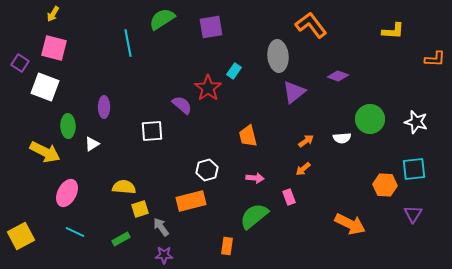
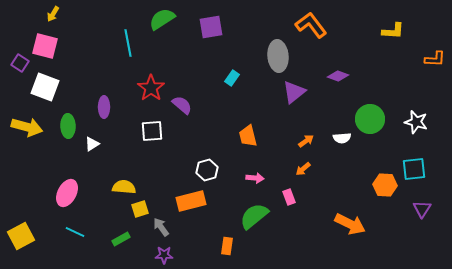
pink square at (54, 48): moved 9 px left, 2 px up
cyan rectangle at (234, 71): moved 2 px left, 7 px down
red star at (208, 88): moved 57 px left
yellow arrow at (45, 152): moved 18 px left, 25 px up; rotated 12 degrees counterclockwise
purple triangle at (413, 214): moved 9 px right, 5 px up
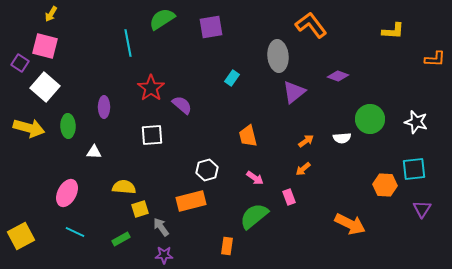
yellow arrow at (53, 14): moved 2 px left
white square at (45, 87): rotated 20 degrees clockwise
yellow arrow at (27, 127): moved 2 px right, 1 px down
white square at (152, 131): moved 4 px down
white triangle at (92, 144): moved 2 px right, 8 px down; rotated 35 degrees clockwise
pink arrow at (255, 178): rotated 30 degrees clockwise
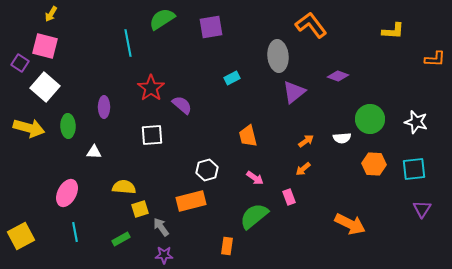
cyan rectangle at (232, 78): rotated 28 degrees clockwise
orange hexagon at (385, 185): moved 11 px left, 21 px up
cyan line at (75, 232): rotated 54 degrees clockwise
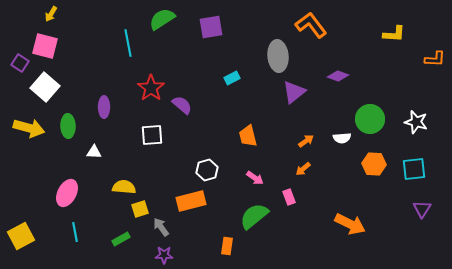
yellow L-shape at (393, 31): moved 1 px right, 3 px down
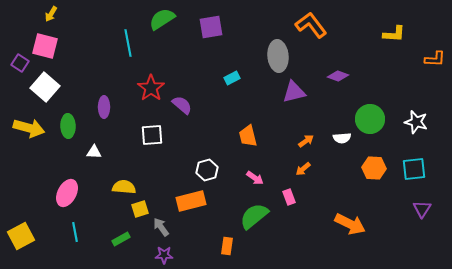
purple triangle at (294, 92): rotated 25 degrees clockwise
orange hexagon at (374, 164): moved 4 px down
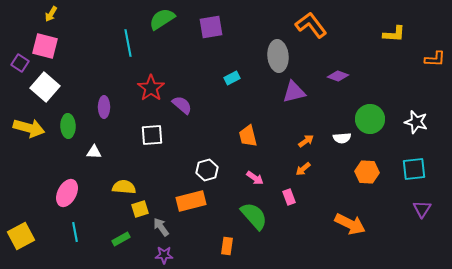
orange hexagon at (374, 168): moved 7 px left, 4 px down
green semicircle at (254, 216): rotated 88 degrees clockwise
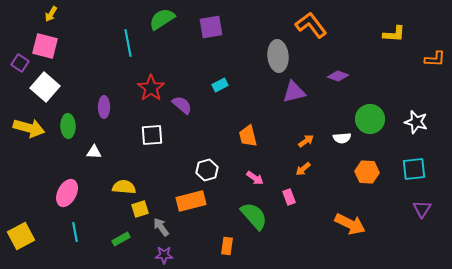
cyan rectangle at (232, 78): moved 12 px left, 7 px down
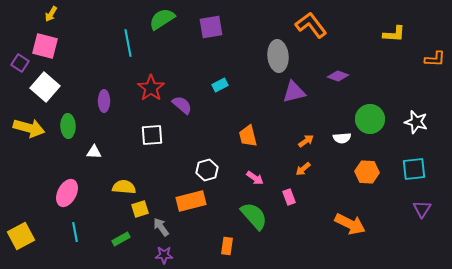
purple ellipse at (104, 107): moved 6 px up
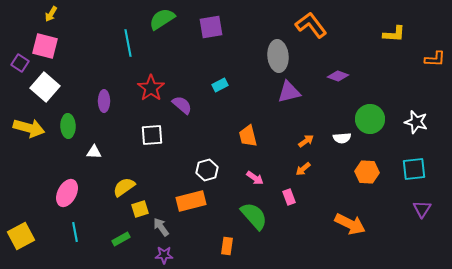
purple triangle at (294, 92): moved 5 px left
yellow semicircle at (124, 187): rotated 40 degrees counterclockwise
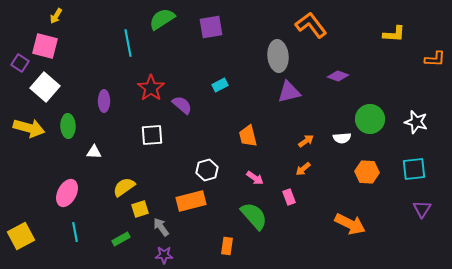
yellow arrow at (51, 14): moved 5 px right, 2 px down
